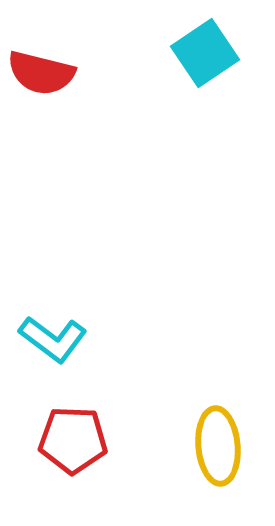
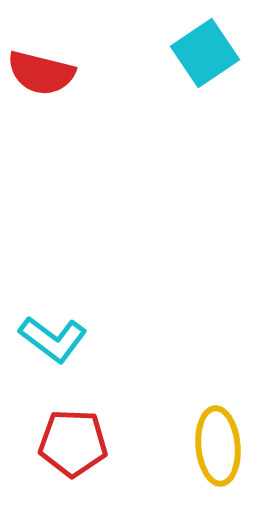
red pentagon: moved 3 px down
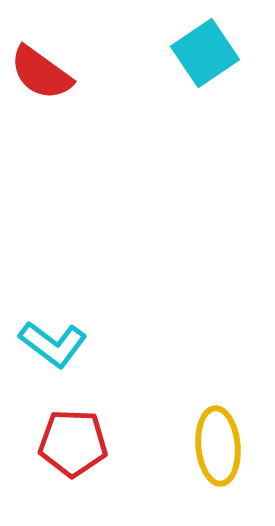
red semicircle: rotated 22 degrees clockwise
cyan L-shape: moved 5 px down
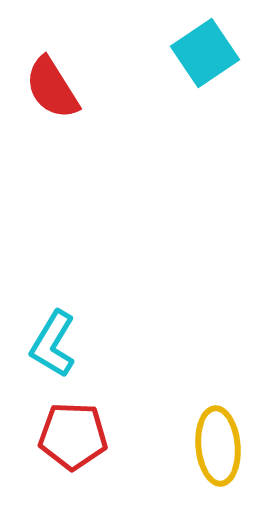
red semicircle: moved 11 px right, 15 px down; rotated 22 degrees clockwise
cyan L-shape: rotated 84 degrees clockwise
red pentagon: moved 7 px up
